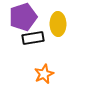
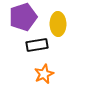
black rectangle: moved 4 px right, 7 px down
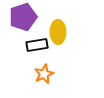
yellow ellipse: moved 8 px down
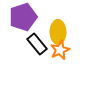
black rectangle: moved 1 px up; rotated 60 degrees clockwise
orange star: moved 16 px right, 24 px up
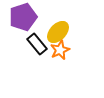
yellow ellipse: rotated 45 degrees clockwise
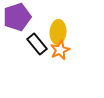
purple pentagon: moved 6 px left
yellow ellipse: rotated 40 degrees counterclockwise
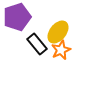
yellow ellipse: rotated 35 degrees clockwise
orange star: moved 1 px right
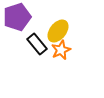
yellow ellipse: moved 1 px up
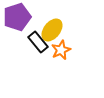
yellow ellipse: moved 6 px left, 1 px up
black rectangle: moved 1 px right, 2 px up
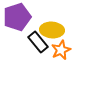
yellow ellipse: rotated 55 degrees clockwise
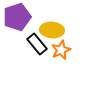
black rectangle: moved 1 px left, 2 px down
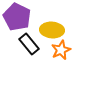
purple pentagon: rotated 28 degrees counterclockwise
black rectangle: moved 8 px left
